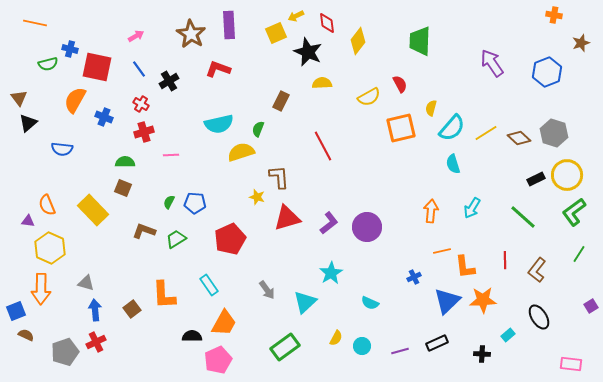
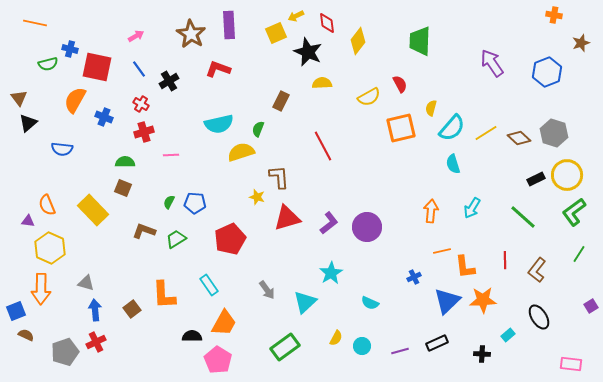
pink pentagon at (218, 360): rotated 16 degrees counterclockwise
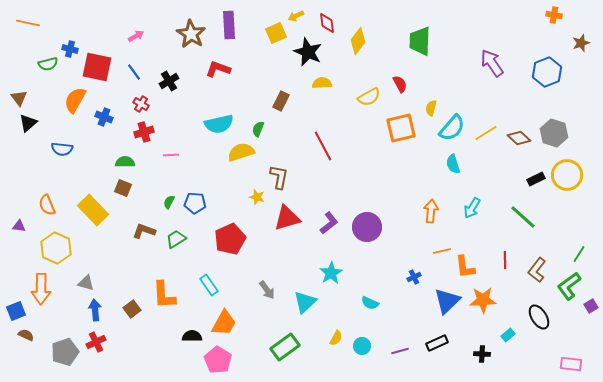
orange line at (35, 23): moved 7 px left
blue line at (139, 69): moved 5 px left, 3 px down
brown L-shape at (279, 177): rotated 15 degrees clockwise
green L-shape at (574, 212): moved 5 px left, 74 px down
purple triangle at (28, 221): moved 9 px left, 5 px down
yellow hexagon at (50, 248): moved 6 px right
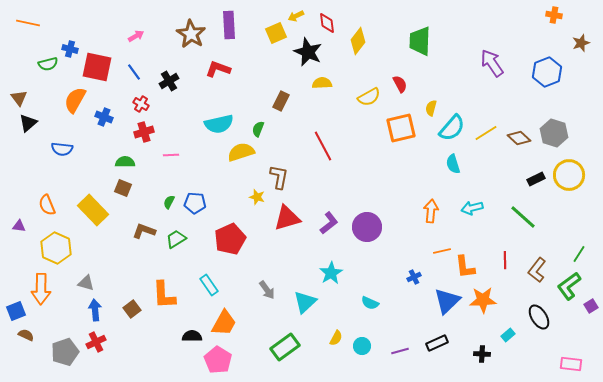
yellow circle at (567, 175): moved 2 px right
cyan arrow at (472, 208): rotated 45 degrees clockwise
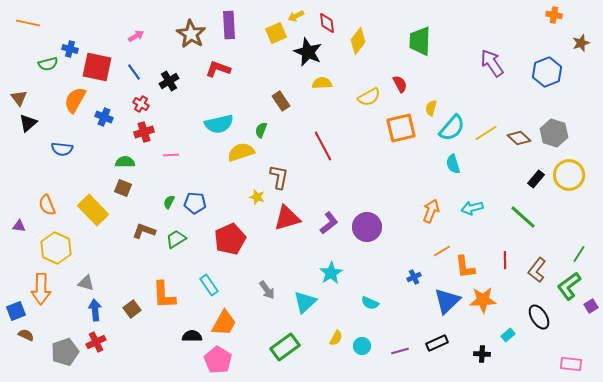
brown rectangle at (281, 101): rotated 60 degrees counterclockwise
green semicircle at (258, 129): moved 3 px right, 1 px down
black rectangle at (536, 179): rotated 24 degrees counterclockwise
orange arrow at (431, 211): rotated 15 degrees clockwise
orange line at (442, 251): rotated 18 degrees counterclockwise
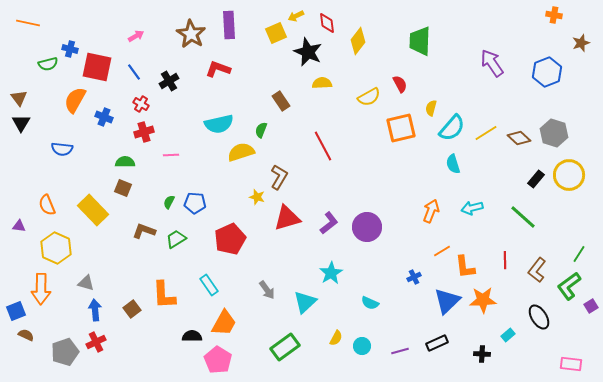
black triangle at (28, 123): moved 7 px left; rotated 18 degrees counterclockwise
brown L-shape at (279, 177): rotated 20 degrees clockwise
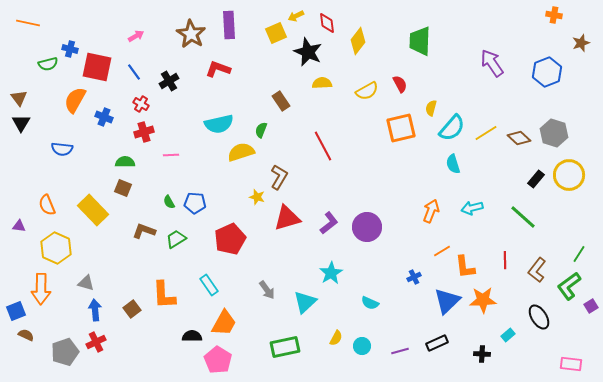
yellow semicircle at (369, 97): moved 2 px left, 6 px up
green semicircle at (169, 202): rotated 56 degrees counterclockwise
green rectangle at (285, 347): rotated 24 degrees clockwise
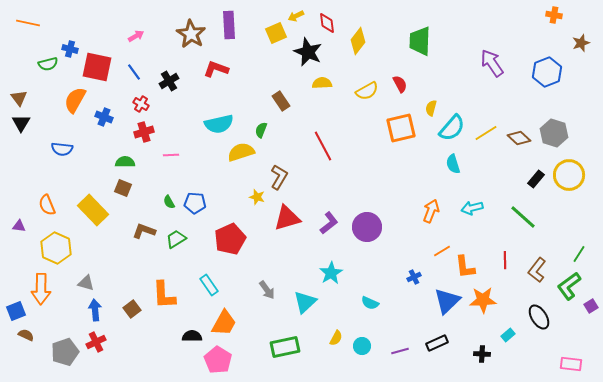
red L-shape at (218, 69): moved 2 px left
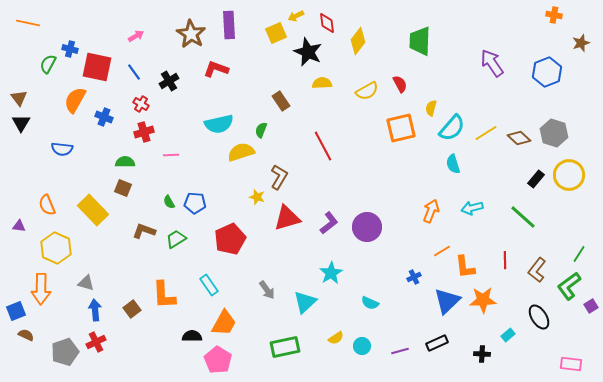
green semicircle at (48, 64): rotated 132 degrees clockwise
yellow semicircle at (336, 338): rotated 28 degrees clockwise
